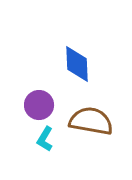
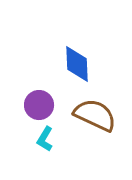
brown semicircle: moved 4 px right, 6 px up; rotated 15 degrees clockwise
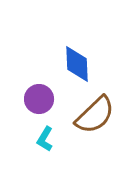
purple circle: moved 6 px up
brown semicircle: rotated 111 degrees clockwise
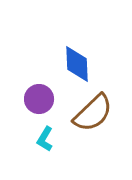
brown semicircle: moved 2 px left, 2 px up
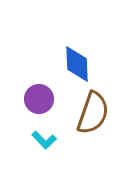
brown semicircle: rotated 27 degrees counterclockwise
cyan L-shape: moved 1 px left, 1 px down; rotated 75 degrees counterclockwise
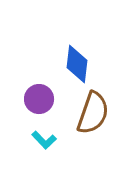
blue diamond: rotated 9 degrees clockwise
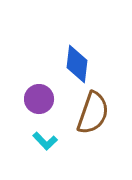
cyan L-shape: moved 1 px right, 1 px down
